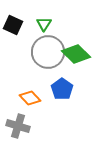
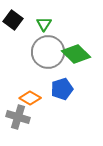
black square: moved 5 px up; rotated 12 degrees clockwise
blue pentagon: rotated 20 degrees clockwise
orange diamond: rotated 15 degrees counterclockwise
gray cross: moved 9 px up
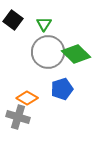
orange diamond: moved 3 px left
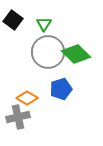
blue pentagon: moved 1 px left
gray cross: rotated 30 degrees counterclockwise
